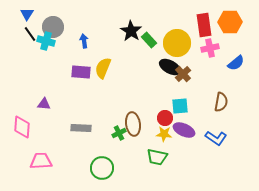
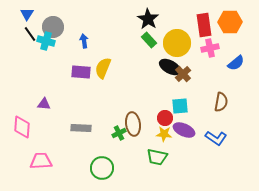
black star: moved 17 px right, 12 px up
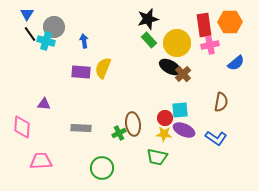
black star: rotated 25 degrees clockwise
gray circle: moved 1 px right
pink cross: moved 3 px up
cyan square: moved 4 px down
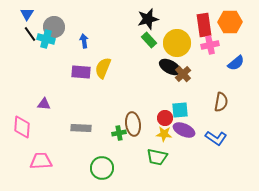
cyan cross: moved 2 px up
green cross: rotated 16 degrees clockwise
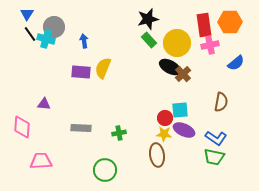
brown ellipse: moved 24 px right, 31 px down
green trapezoid: moved 57 px right
green circle: moved 3 px right, 2 px down
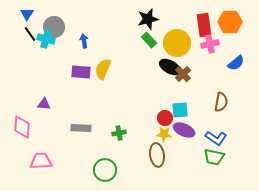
pink cross: moved 1 px up
yellow semicircle: moved 1 px down
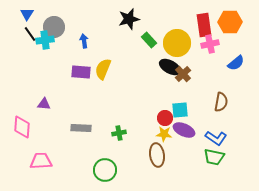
black star: moved 19 px left
cyan cross: moved 1 px left, 1 px down; rotated 24 degrees counterclockwise
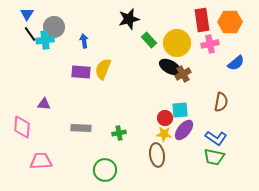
red rectangle: moved 2 px left, 5 px up
brown cross: rotated 14 degrees clockwise
purple ellipse: rotated 75 degrees counterclockwise
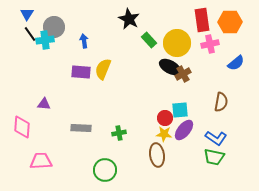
black star: rotated 30 degrees counterclockwise
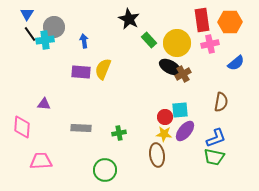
red circle: moved 1 px up
purple ellipse: moved 1 px right, 1 px down
blue L-shape: rotated 55 degrees counterclockwise
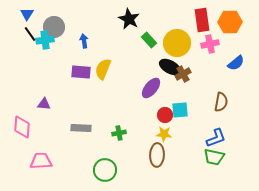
red circle: moved 2 px up
purple ellipse: moved 34 px left, 43 px up
brown ellipse: rotated 10 degrees clockwise
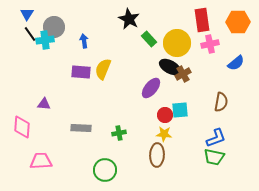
orange hexagon: moved 8 px right
green rectangle: moved 1 px up
